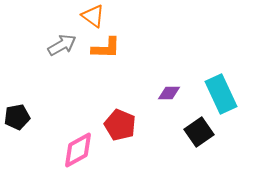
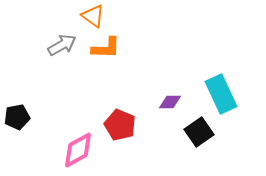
purple diamond: moved 1 px right, 9 px down
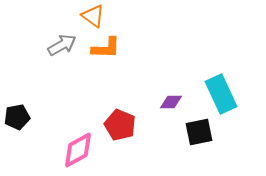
purple diamond: moved 1 px right
black square: rotated 24 degrees clockwise
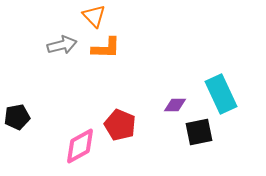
orange triangle: moved 1 px right; rotated 10 degrees clockwise
gray arrow: rotated 16 degrees clockwise
purple diamond: moved 4 px right, 3 px down
pink diamond: moved 2 px right, 4 px up
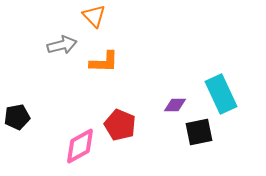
orange L-shape: moved 2 px left, 14 px down
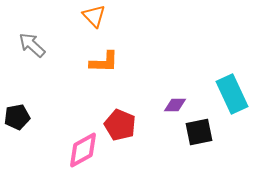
gray arrow: moved 30 px left; rotated 124 degrees counterclockwise
cyan rectangle: moved 11 px right
pink diamond: moved 3 px right, 4 px down
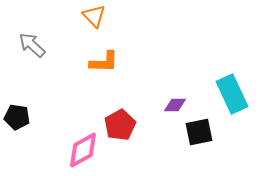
black pentagon: rotated 20 degrees clockwise
red pentagon: rotated 20 degrees clockwise
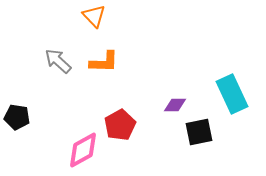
gray arrow: moved 26 px right, 16 px down
